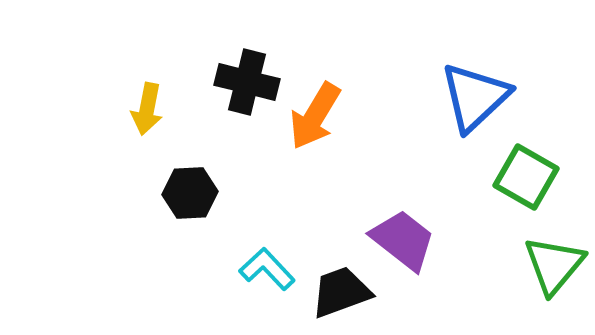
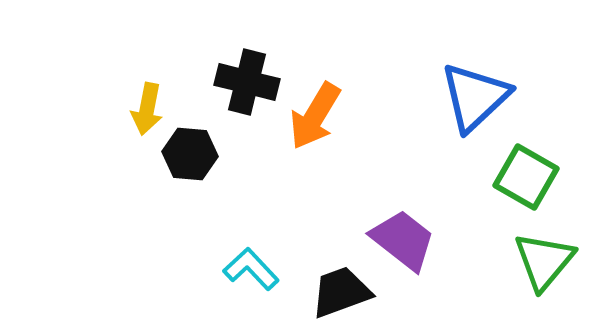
black hexagon: moved 39 px up; rotated 8 degrees clockwise
green triangle: moved 10 px left, 4 px up
cyan L-shape: moved 16 px left
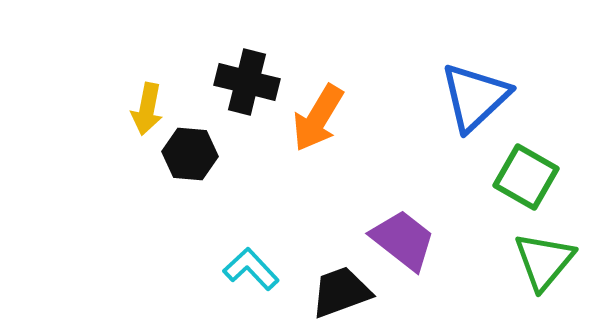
orange arrow: moved 3 px right, 2 px down
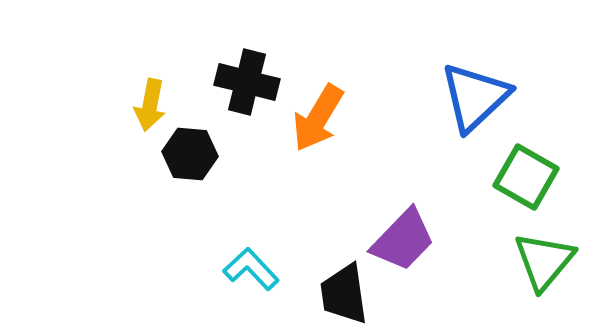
yellow arrow: moved 3 px right, 4 px up
purple trapezoid: rotated 96 degrees clockwise
black trapezoid: moved 3 px right, 2 px down; rotated 78 degrees counterclockwise
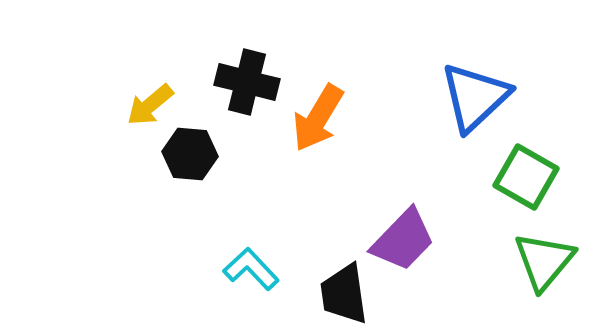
yellow arrow: rotated 39 degrees clockwise
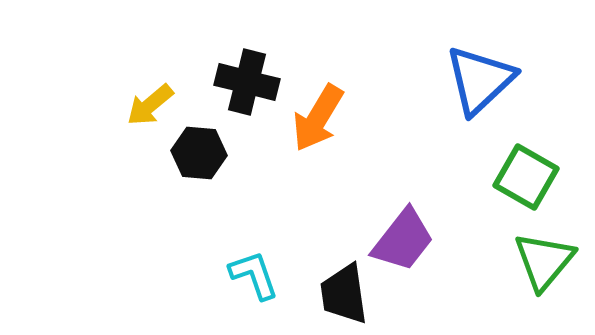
blue triangle: moved 5 px right, 17 px up
black hexagon: moved 9 px right, 1 px up
purple trapezoid: rotated 6 degrees counterclockwise
cyan L-shape: moved 3 px right, 6 px down; rotated 24 degrees clockwise
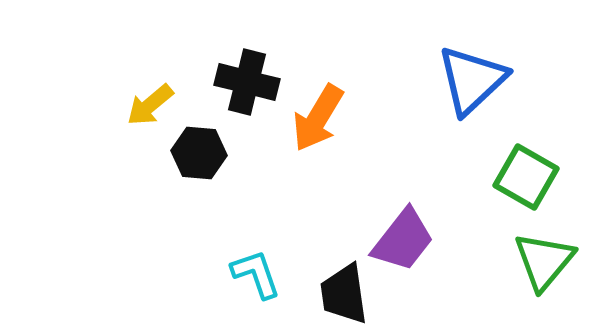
blue triangle: moved 8 px left
cyan L-shape: moved 2 px right, 1 px up
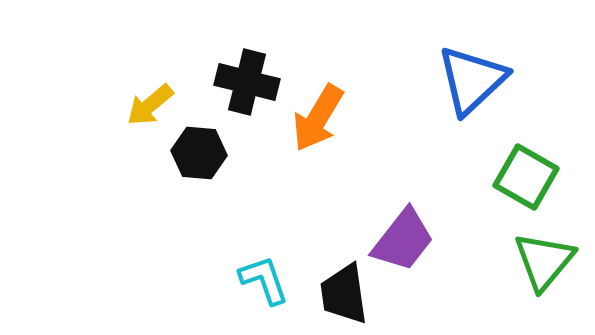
cyan L-shape: moved 8 px right, 6 px down
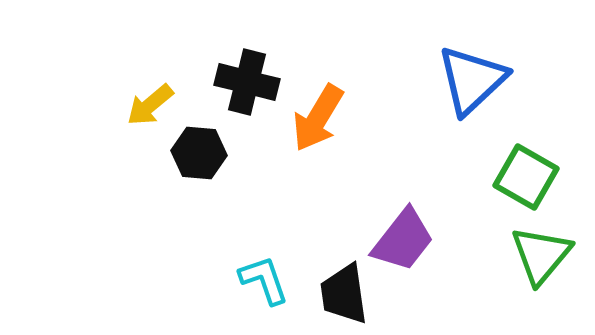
green triangle: moved 3 px left, 6 px up
